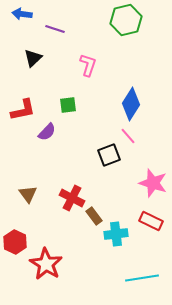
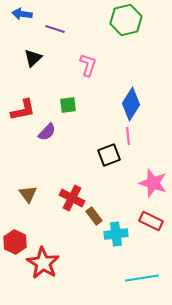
pink line: rotated 36 degrees clockwise
red star: moved 3 px left, 1 px up
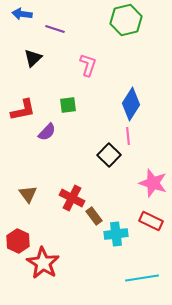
black square: rotated 25 degrees counterclockwise
red hexagon: moved 3 px right, 1 px up
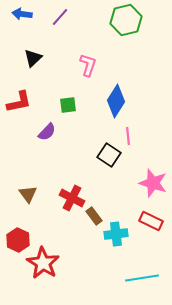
purple line: moved 5 px right, 12 px up; rotated 66 degrees counterclockwise
blue diamond: moved 15 px left, 3 px up
red L-shape: moved 4 px left, 8 px up
black square: rotated 10 degrees counterclockwise
red hexagon: moved 1 px up
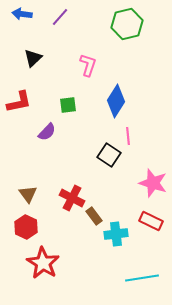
green hexagon: moved 1 px right, 4 px down
red hexagon: moved 8 px right, 13 px up
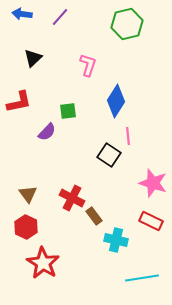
green square: moved 6 px down
cyan cross: moved 6 px down; rotated 20 degrees clockwise
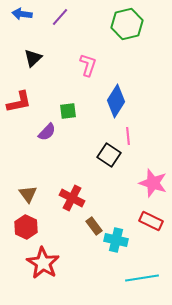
brown rectangle: moved 10 px down
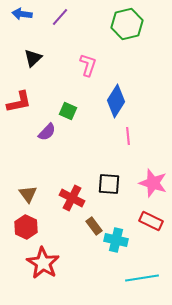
green square: rotated 30 degrees clockwise
black square: moved 29 px down; rotated 30 degrees counterclockwise
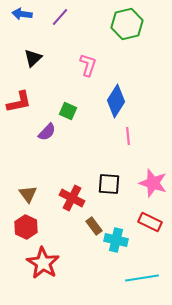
red rectangle: moved 1 px left, 1 px down
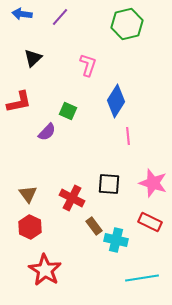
red hexagon: moved 4 px right
red star: moved 2 px right, 7 px down
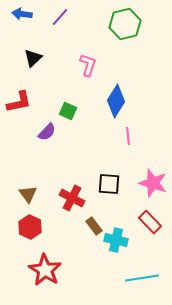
green hexagon: moved 2 px left
red rectangle: rotated 20 degrees clockwise
